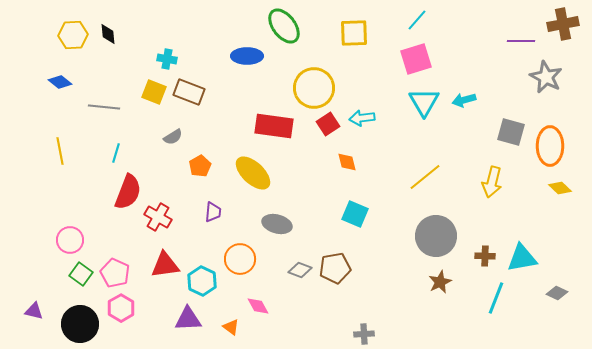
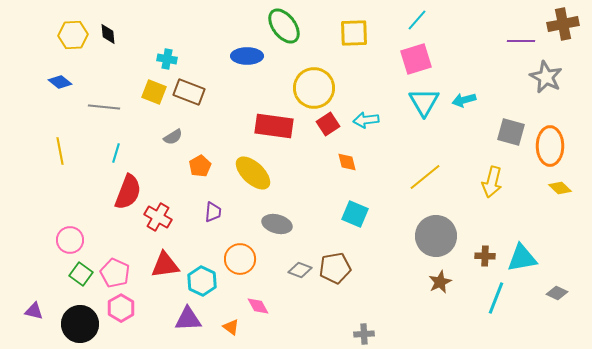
cyan arrow at (362, 118): moved 4 px right, 2 px down
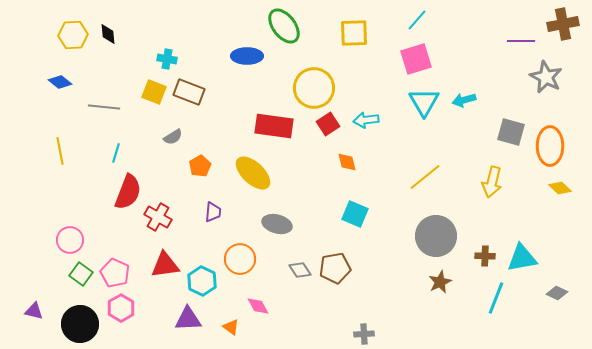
gray diamond at (300, 270): rotated 35 degrees clockwise
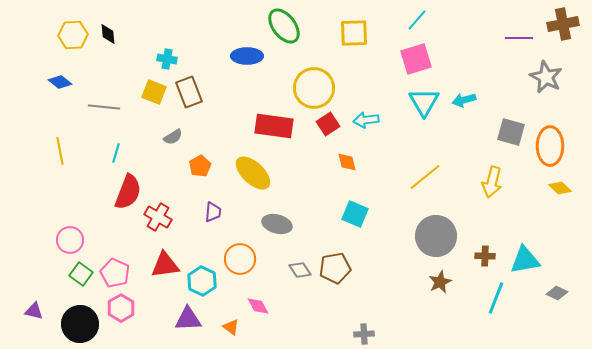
purple line at (521, 41): moved 2 px left, 3 px up
brown rectangle at (189, 92): rotated 48 degrees clockwise
cyan triangle at (522, 258): moved 3 px right, 2 px down
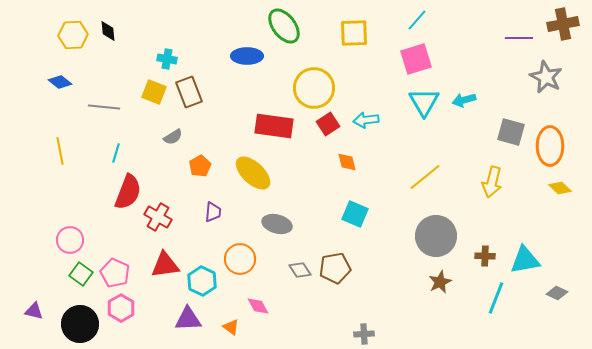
black diamond at (108, 34): moved 3 px up
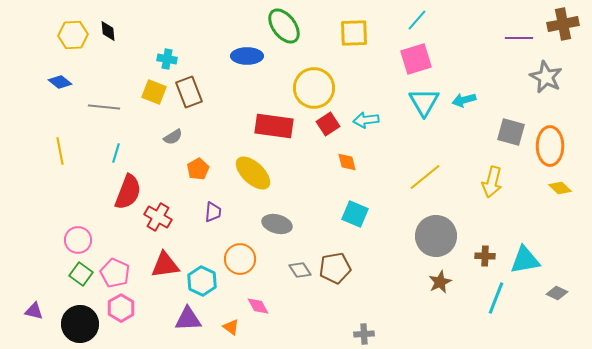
orange pentagon at (200, 166): moved 2 px left, 3 px down
pink circle at (70, 240): moved 8 px right
